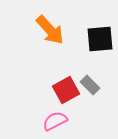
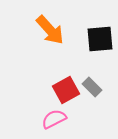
gray rectangle: moved 2 px right, 2 px down
pink semicircle: moved 1 px left, 2 px up
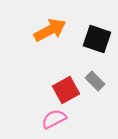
orange arrow: rotated 76 degrees counterclockwise
black square: moved 3 px left; rotated 24 degrees clockwise
gray rectangle: moved 3 px right, 6 px up
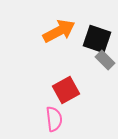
orange arrow: moved 9 px right, 1 px down
gray rectangle: moved 10 px right, 21 px up
pink semicircle: rotated 110 degrees clockwise
